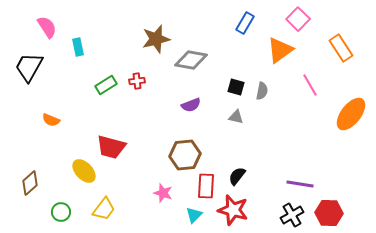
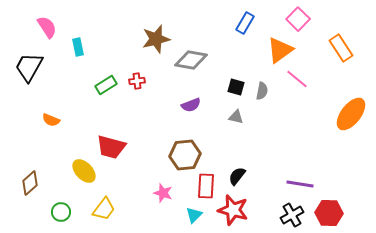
pink line: moved 13 px left, 6 px up; rotated 20 degrees counterclockwise
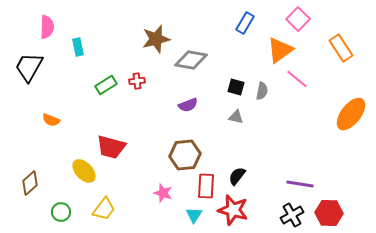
pink semicircle: rotated 35 degrees clockwise
purple semicircle: moved 3 px left
cyan triangle: rotated 12 degrees counterclockwise
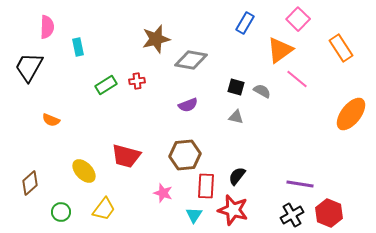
gray semicircle: rotated 72 degrees counterclockwise
red trapezoid: moved 15 px right, 9 px down
red hexagon: rotated 20 degrees clockwise
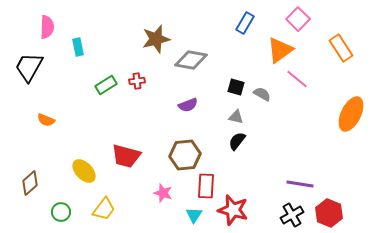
gray semicircle: moved 3 px down
orange ellipse: rotated 12 degrees counterclockwise
orange semicircle: moved 5 px left
black semicircle: moved 35 px up
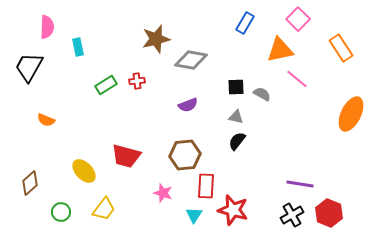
orange triangle: rotated 24 degrees clockwise
black square: rotated 18 degrees counterclockwise
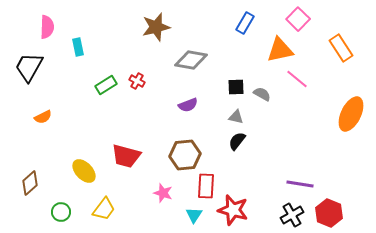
brown star: moved 12 px up
red cross: rotated 35 degrees clockwise
orange semicircle: moved 3 px left, 3 px up; rotated 48 degrees counterclockwise
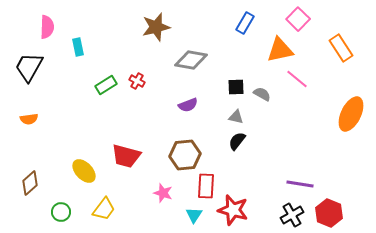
orange semicircle: moved 14 px left, 2 px down; rotated 18 degrees clockwise
